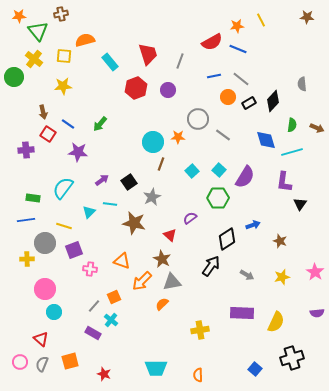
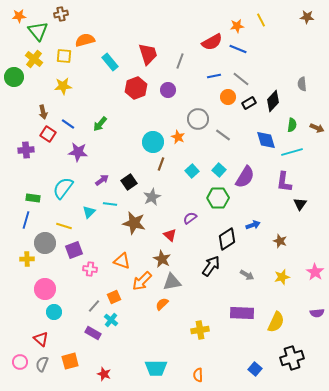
orange star at (178, 137): rotated 24 degrees clockwise
blue line at (26, 220): rotated 66 degrees counterclockwise
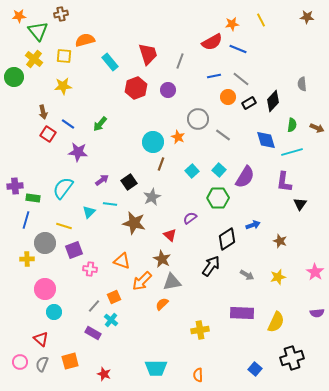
orange star at (237, 26): moved 5 px left, 2 px up
purple cross at (26, 150): moved 11 px left, 36 px down
yellow star at (282, 277): moved 4 px left
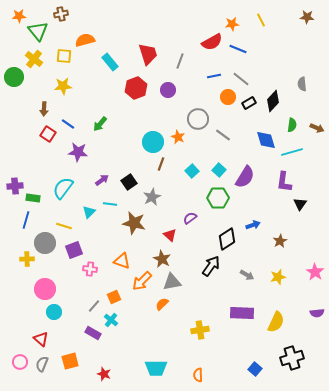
brown arrow at (43, 112): moved 1 px right, 3 px up; rotated 16 degrees clockwise
brown star at (280, 241): rotated 24 degrees clockwise
